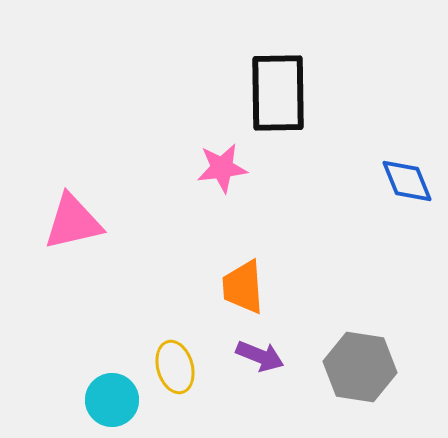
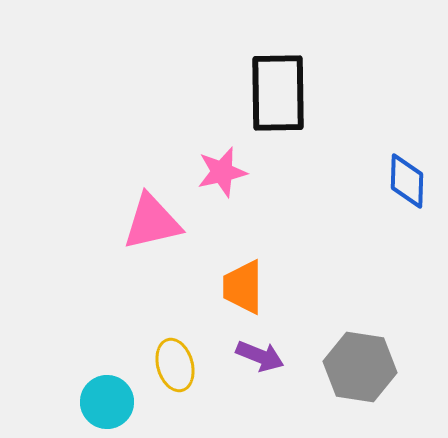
pink star: moved 4 px down; rotated 6 degrees counterclockwise
blue diamond: rotated 24 degrees clockwise
pink triangle: moved 79 px right
orange trapezoid: rotated 4 degrees clockwise
yellow ellipse: moved 2 px up
cyan circle: moved 5 px left, 2 px down
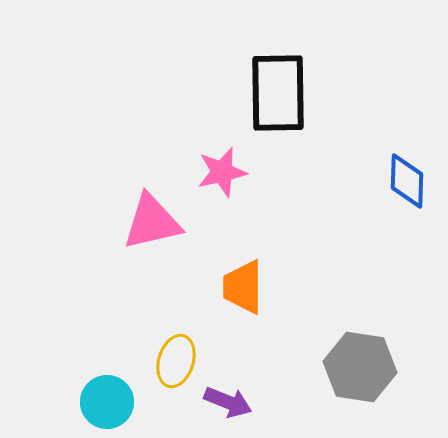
purple arrow: moved 32 px left, 46 px down
yellow ellipse: moved 1 px right, 4 px up; rotated 33 degrees clockwise
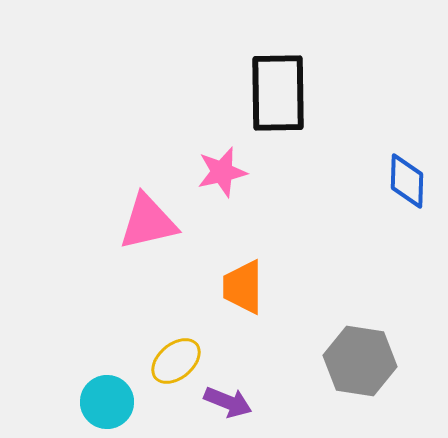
pink triangle: moved 4 px left
yellow ellipse: rotated 33 degrees clockwise
gray hexagon: moved 6 px up
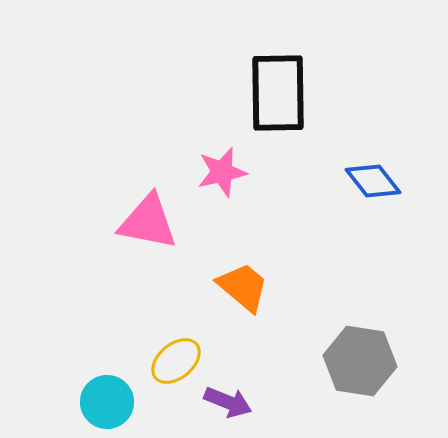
blue diamond: moved 34 px left; rotated 40 degrees counterclockwise
pink triangle: rotated 24 degrees clockwise
orange trapezoid: rotated 130 degrees clockwise
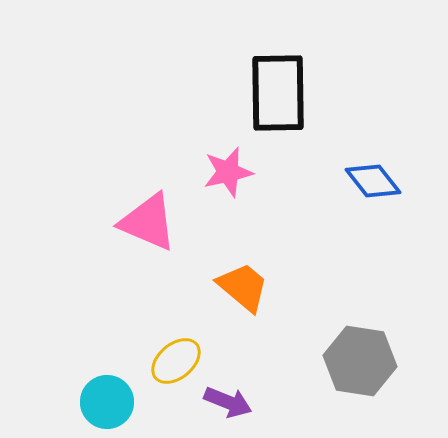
pink star: moved 6 px right
pink triangle: rotated 12 degrees clockwise
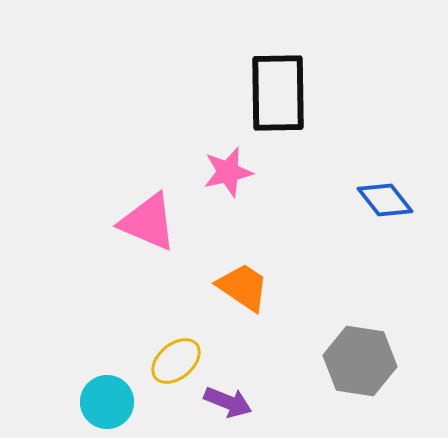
blue diamond: moved 12 px right, 19 px down
orange trapezoid: rotated 6 degrees counterclockwise
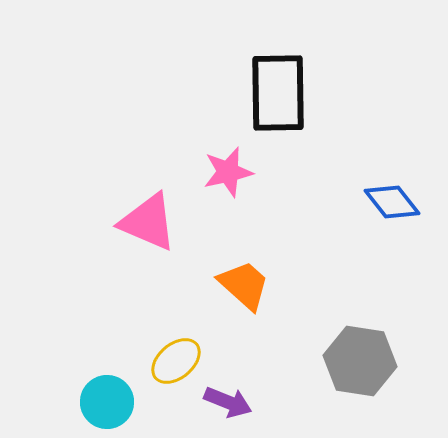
blue diamond: moved 7 px right, 2 px down
orange trapezoid: moved 1 px right, 2 px up; rotated 8 degrees clockwise
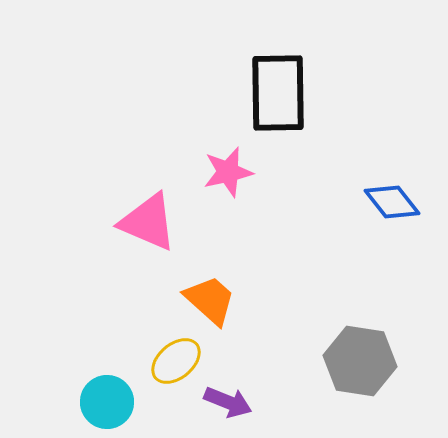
orange trapezoid: moved 34 px left, 15 px down
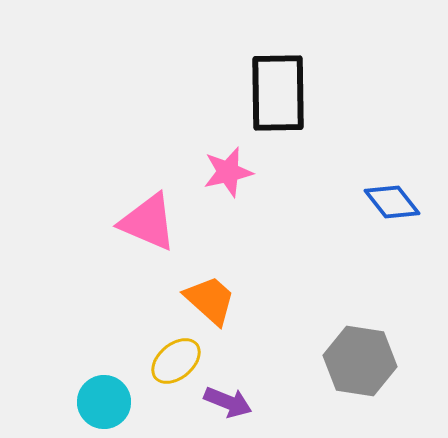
cyan circle: moved 3 px left
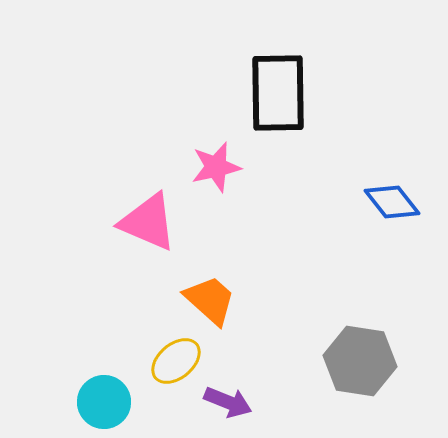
pink star: moved 12 px left, 5 px up
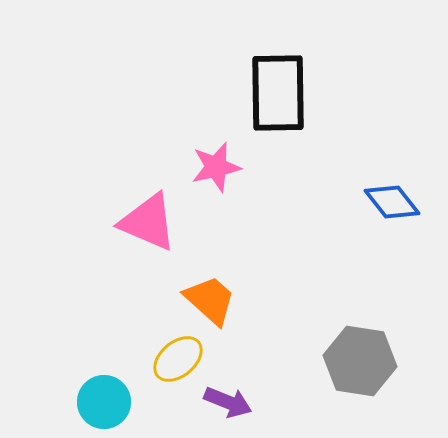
yellow ellipse: moved 2 px right, 2 px up
